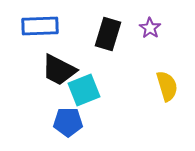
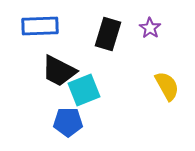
black trapezoid: moved 1 px down
yellow semicircle: rotated 12 degrees counterclockwise
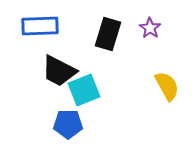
blue pentagon: moved 2 px down
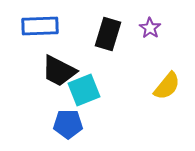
yellow semicircle: rotated 68 degrees clockwise
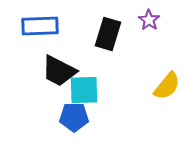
purple star: moved 1 px left, 8 px up
cyan square: rotated 20 degrees clockwise
blue pentagon: moved 6 px right, 7 px up
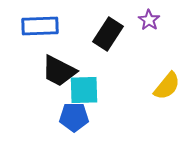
black rectangle: rotated 16 degrees clockwise
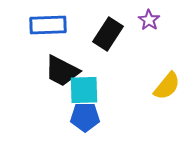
blue rectangle: moved 8 px right, 1 px up
black trapezoid: moved 3 px right
blue pentagon: moved 11 px right
